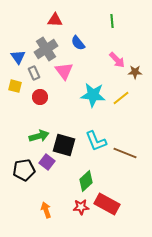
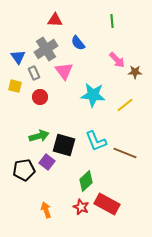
yellow line: moved 4 px right, 7 px down
red star: rotated 28 degrees clockwise
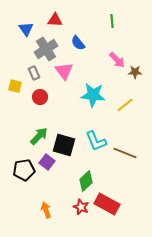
blue triangle: moved 8 px right, 28 px up
green arrow: rotated 30 degrees counterclockwise
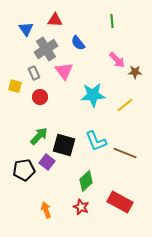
cyan star: rotated 10 degrees counterclockwise
red rectangle: moved 13 px right, 2 px up
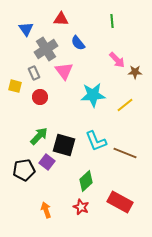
red triangle: moved 6 px right, 1 px up
